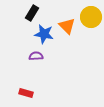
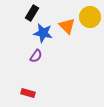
yellow circle: moved 1 px left
blue star: moved 1 px left, 1 px up
purple semicircle: rotated 128 degrees clockwise
red rectangle: moved 2 px right
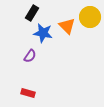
purple semicircle: moved 6 px left
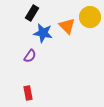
red rectangle: rotated 64 degrees clockwise
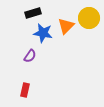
black rectangle: moved 1 px right; rotated 42 degrees clockwise
yellow circle: moved 1 px left, 1 px down
orange triangle: moved 1 px left; rotated 30 degrees clockwise
red rectangle: moved 3 px left, 3 px up; rotated 24 degrees clockwise
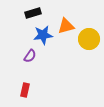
yellow circle: moved 21 px down
orange triangle: rotated 30 degrees clockwise
blue star: moved 2 px down; rotated 18 degrees counterclockwise
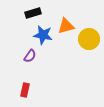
blue star: rotated 18 degrees clockwise
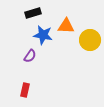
orange triangle: rotated 18 degrees clockwise
yellow circle: moved 1 px right, 1 px down
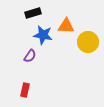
yellow circle: moved 2 px left, 2 px down
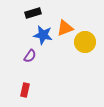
orange triangle: moved 1 px left, 2 px down; rotated 24 degrees counterclockwise
yellow circle: moved 3 px left
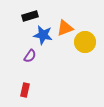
black rectangle: moved 3 px left, 3 px down
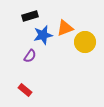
blue star: rotated 24 degrees counterclockwise
red rectangle: rotated 64 degrees counterclockwise
